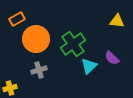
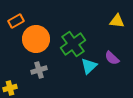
orange rectangle: moved 1 px left, 2 px down
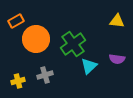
purple semicircle: moved 5 px right, 1 px down; rotated 35 degrees counterclockwise
gray cross: moved 6 px right, 5 px down
yellow cross: moved 8 px right, 7 px up
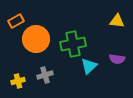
green cross: rotated 25 degrees clockwise
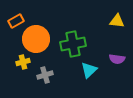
cyan triangle: moved 4 px down
yellow cross: moved 5 px right, 19 px up
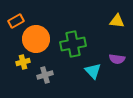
cyan triangle: moved 4 px right, 1 px down; rotated 30 degrees counterclockwise
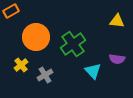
orange rectangle: moved 5 px left, 10 px up
orange circle: moved 2 px up
green cross: rotated 25 degrees counterclockwise
yellow cross: moved 2 px left, 3 px down; rotated 24 degrees counterclockwise
gray cross: rotated 14 degrees counterclockwise
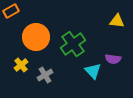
purple semicircle: moved 4 px left
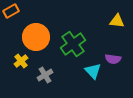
yellow cross: moved 4 px up
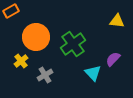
purple semicircle: rotated 126 degrees clockwise
cyan triangle: moved 2 px down
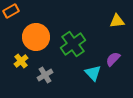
yellow triangle: rotated 14 degrees counterclockwise
